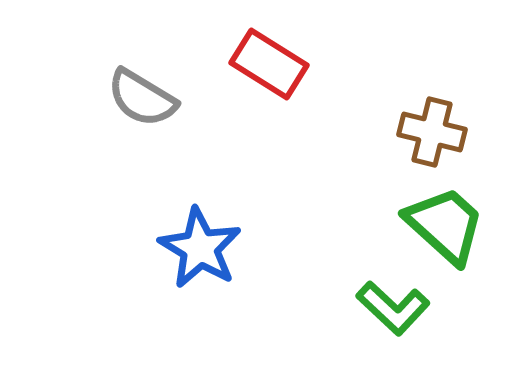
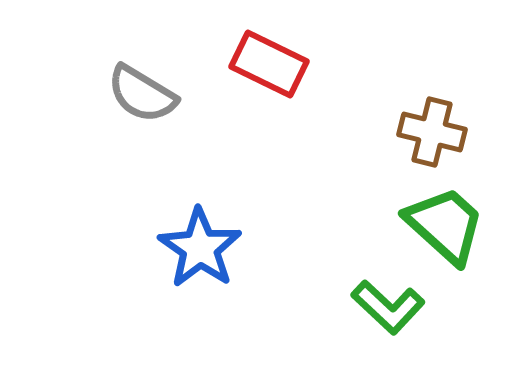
red rectangle: rotated 6 degrees counterclockwise
gray semicircle: moved 4 px up
blue star: rotated 4 degrees clockwise
green L-shape: moved 5 px left, 1 px up
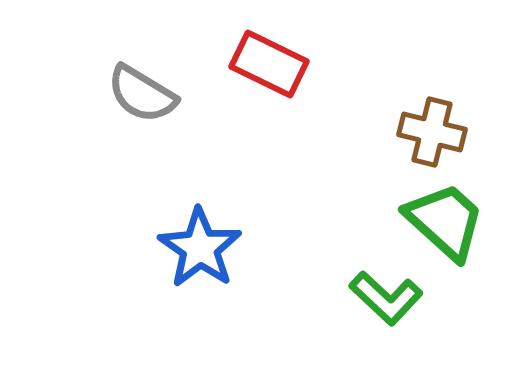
green trapezoid: moved 4 px up
green L-shape: moved 2 px left, 9 px up
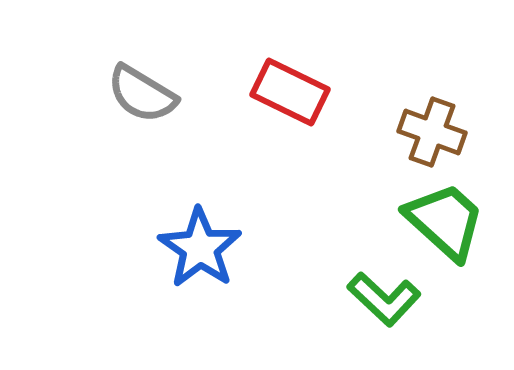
red rectangle: moved 21 px right, 28 px down
brown cross: rotated 6 degrees clockwise
green L-shape: moved 2 px left, 1 px down
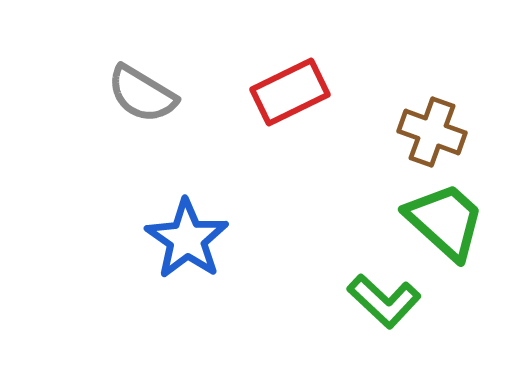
red rectangle: rotated 52 degrees counterclockwise
blue star: moved 13 px left, 9 px up
green L-shape: moved 2 px down
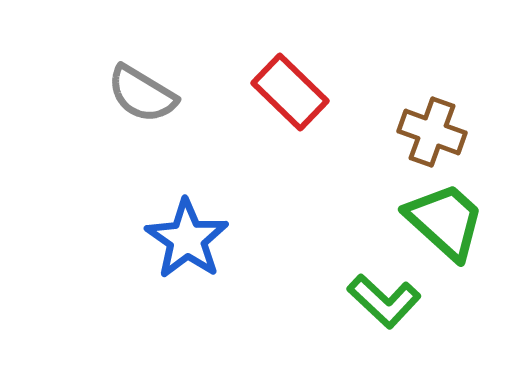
red rectangle: rotated 70 degrees clockwise
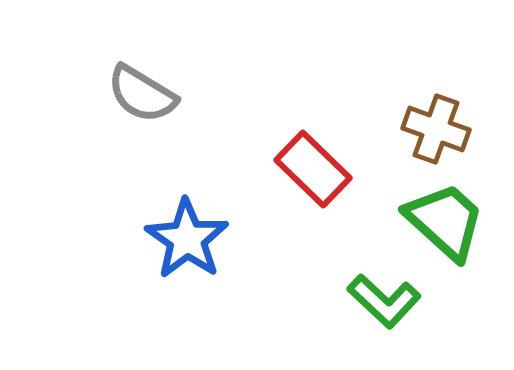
red rectangle: moved 23 px right, 77 px down
brown cross: moved 4 px right, 3 px up
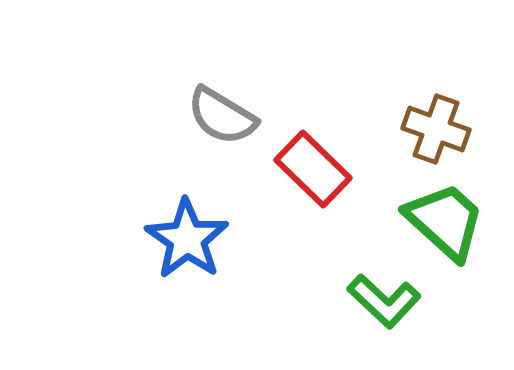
gray semicircle: moved 80 px right, 22 px down
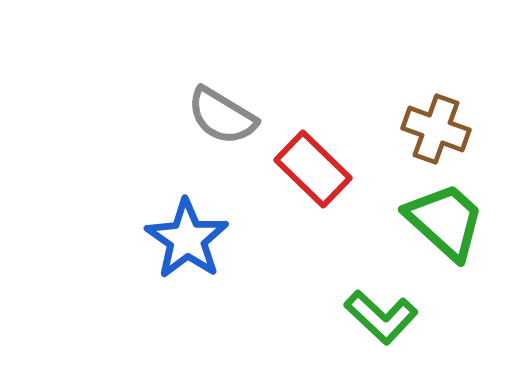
green L-shape: moved 3 px left, 16 px down
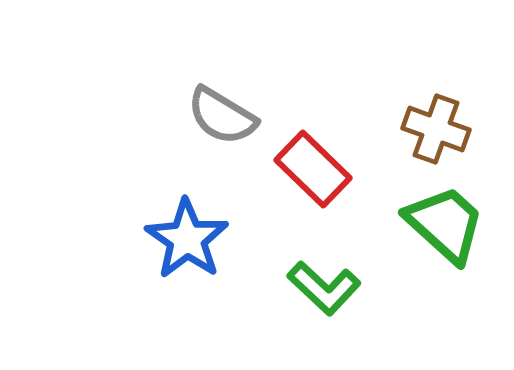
green trapezoid: moved 3 px down
green L-shape: moved 57 px left, 29 px up
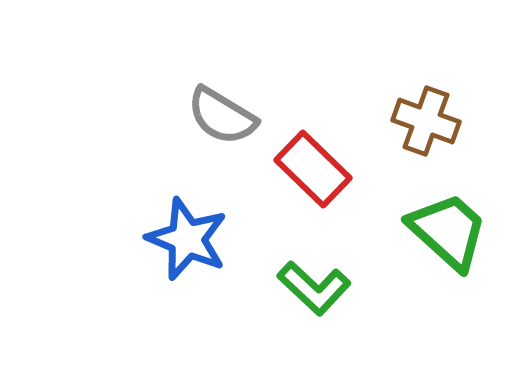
brown cross: moved 10 px left, 8 px up
green trapezoid: moved 3 px right, 7 px down
blue star: rotated 12 degrees counterclockwise
green L-shape: moved 10 px left
